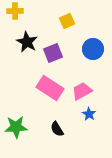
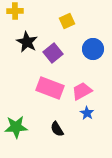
purple square: rotated 18 degrees counterclockwise
pink rectangle: rotated 12 degrees counterclockwise
blue star: moved 2 px left, 1 px up
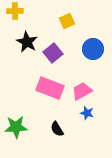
blue star: rotated 16 degrees counterclockwise
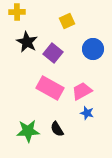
yellow cross: moved 2 px right, 1 px down
purple square: rotated 12 degrees counterclockwise
pink rectangle: rotated 8 degrees clockwise
green star: moved 12 px right, 4 px down
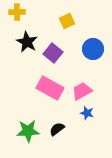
black semicircle: rotated 84 degrees clockwise
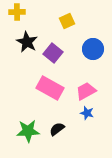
pink trapezoid: moved 4 px right
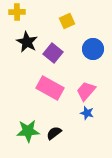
pink trapezoid: rotated 20 degrees counterclockwise
black semicircle: moved 3 px left, 4 px down
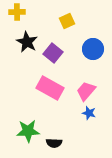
blue star: moved 2 px right
black semicircle: moved 10 px down; rotated 140 degrees counterclockwise
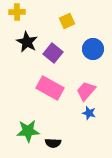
black semicircle: moved 1 px left
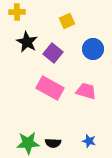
pink trapezoid: rotated 65 degrees clockwise
blue star: moved 28 px down
green star: moved 12 px down
